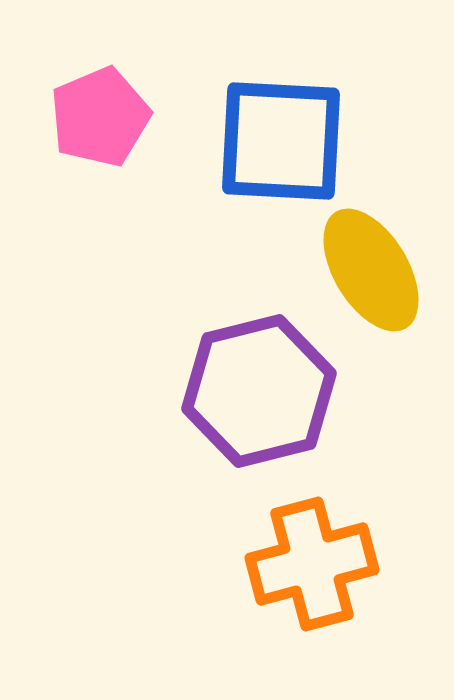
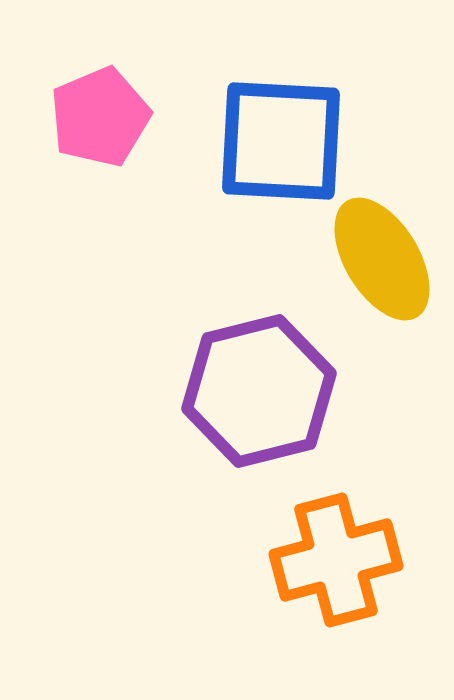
yellow ellipse: moved 11 px right, 11 px up
orange cross: moved 24 px right, 4 px up
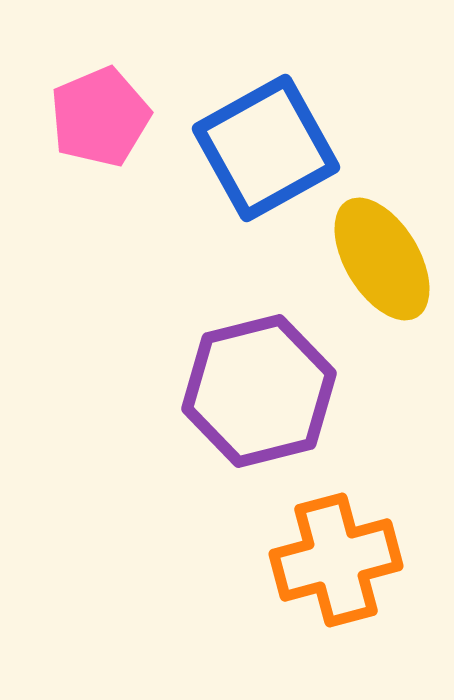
blue square: moved 15 px left, 7 px down; rotated 32 degrees counterclockwise
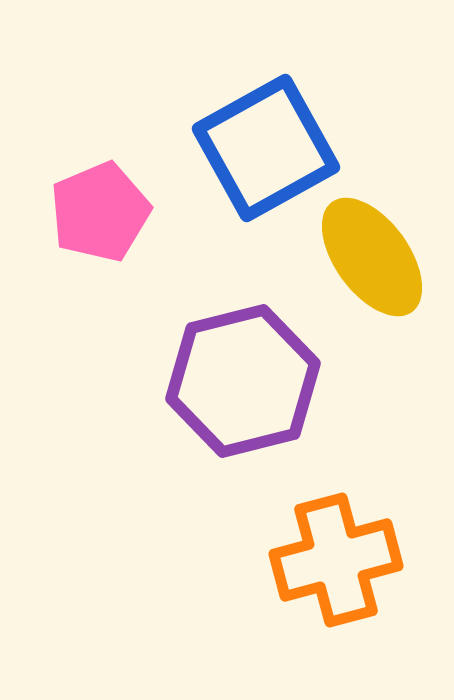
pink pentagon: moved 95 px down
yellow ellipse: moved 10 px left, 2 px up; rotated 5 degrees counterclockwise
purple hexagon: moved 16 px left, 10 px up
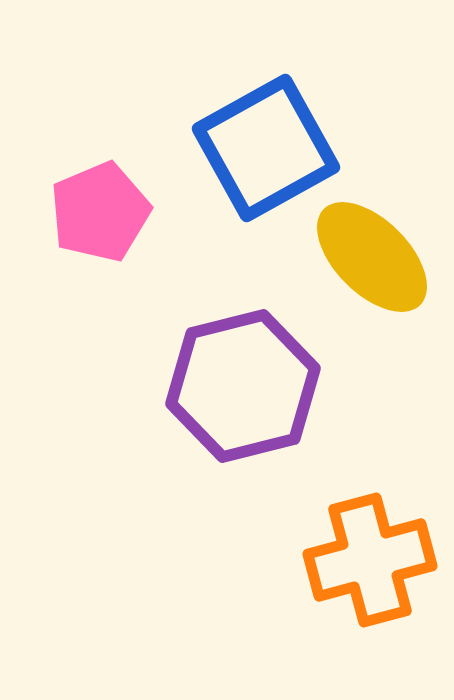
yellow ellipse: rotated 9 degrees counterclockwise
purple hexagon: moved 5 px down
orange cross: moved 34 px right
